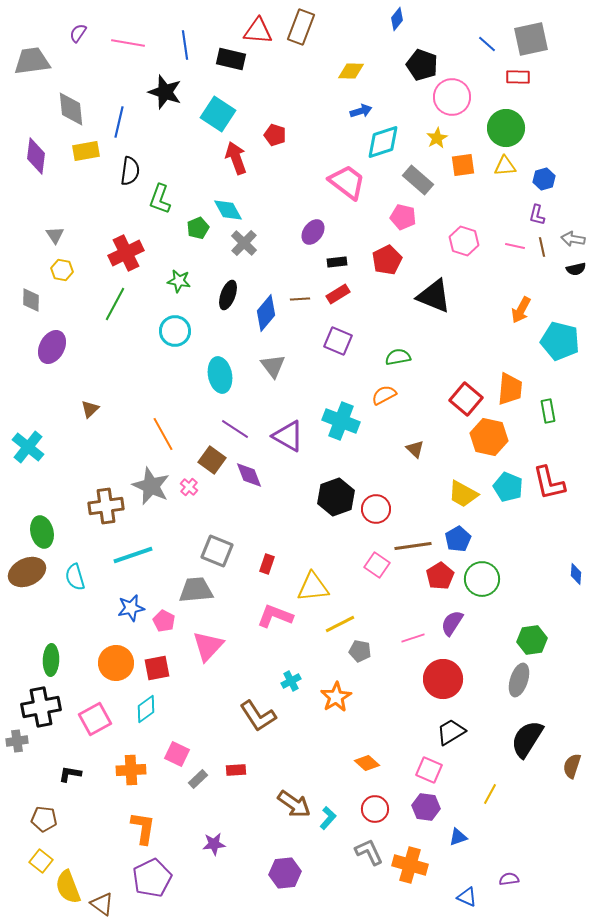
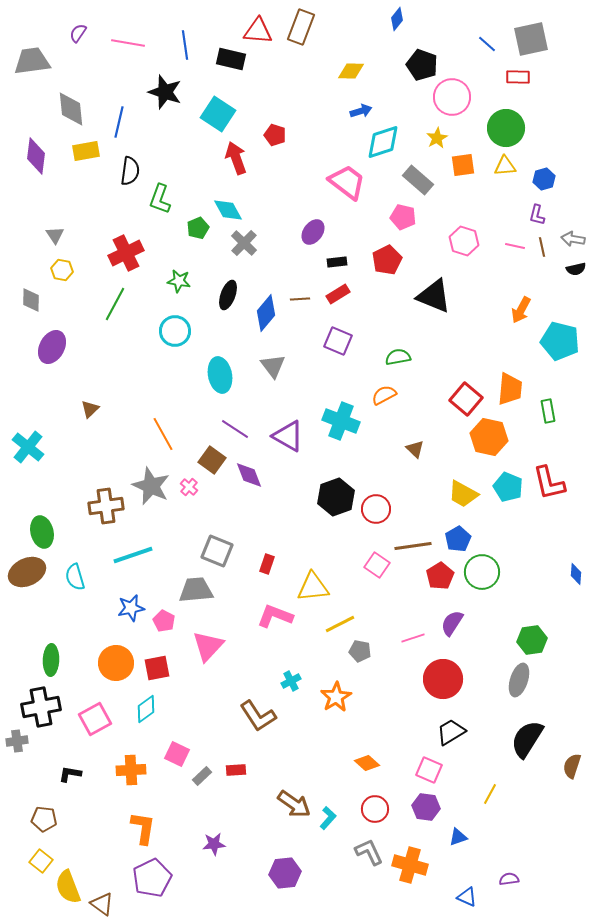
green circle at (482, 579): moved 7 px up
gray rectangle at (198, 779): moved 4 px right, 3 px up
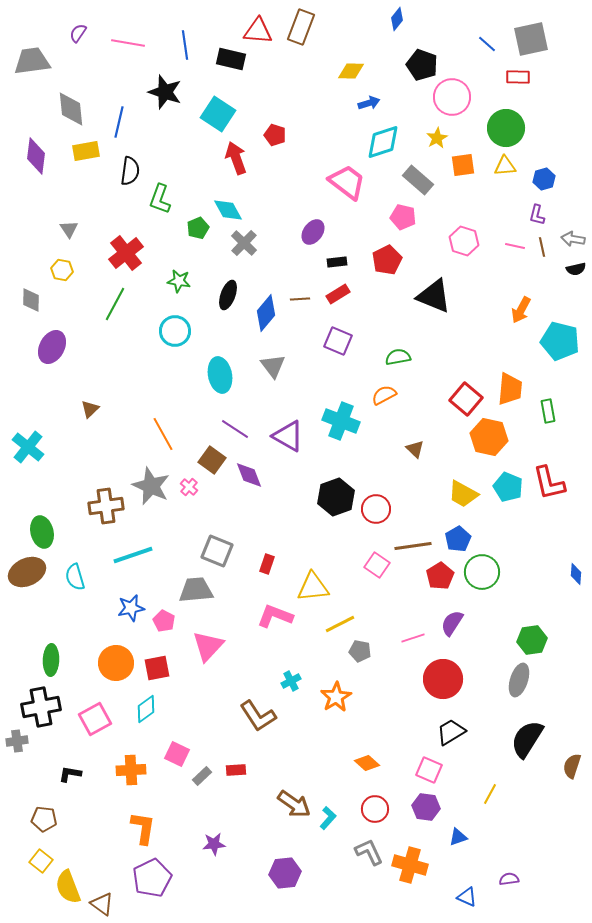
blue arrow at (361, 111): moved 8 px right, 8 px up
gray triangle at (55, 235): moved 14 px right, 6 px up
red cross at (126, 253): rotated 12 degrees counterclockwise
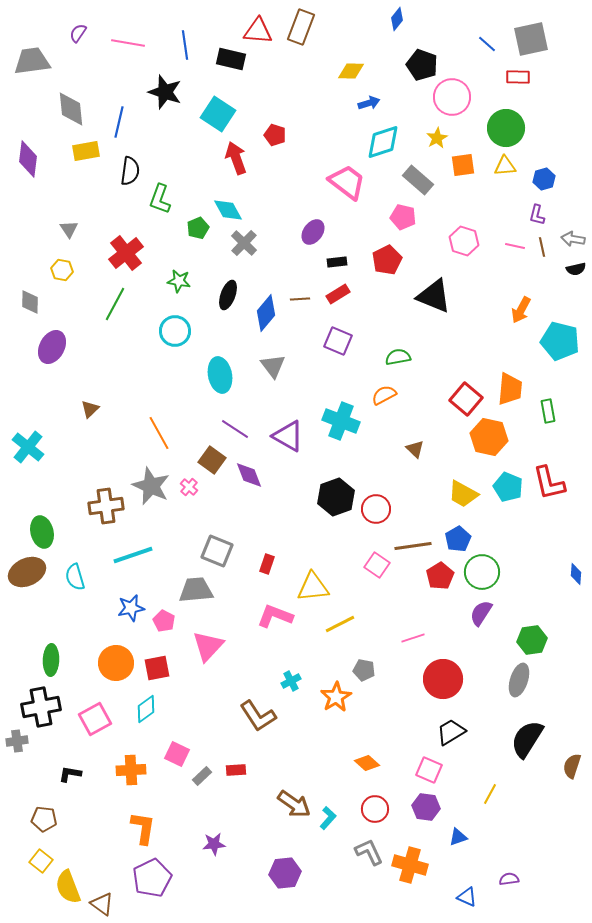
purple diamond at (36, 156): moved 8 px left, 3 px down
gray diamond at (31, 300): moved 1 px left, 2 px down
orange line at (163, 434): moved 4 px left, 1 px up
purple semicircle at (452, 623): moved 29 px right, 10 px up
gray pentagon at (360, 651): moved 4 px right, 19 px down
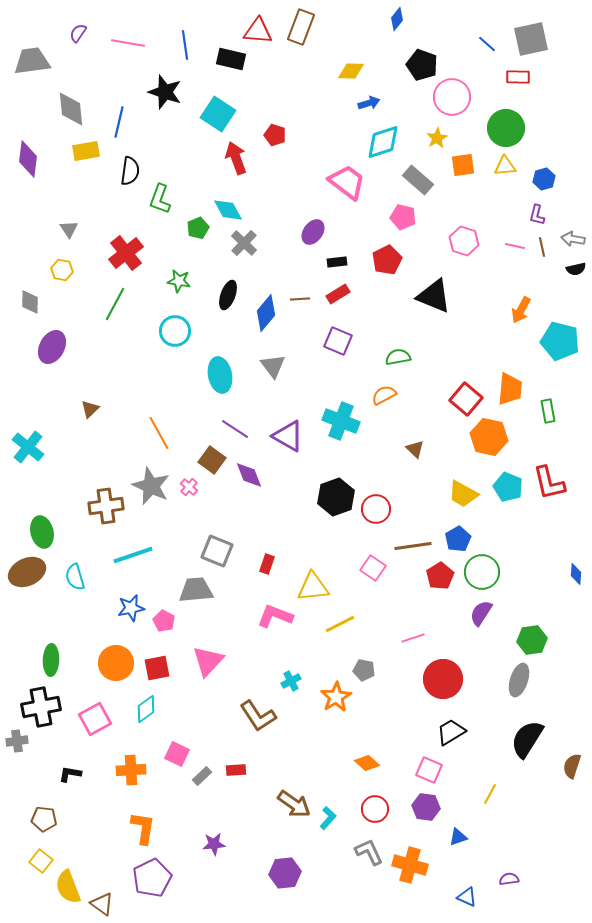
pink square at (377, 565): moved 4 px left, 3 px down
pink triangle at (208, 646): moved 15 px down
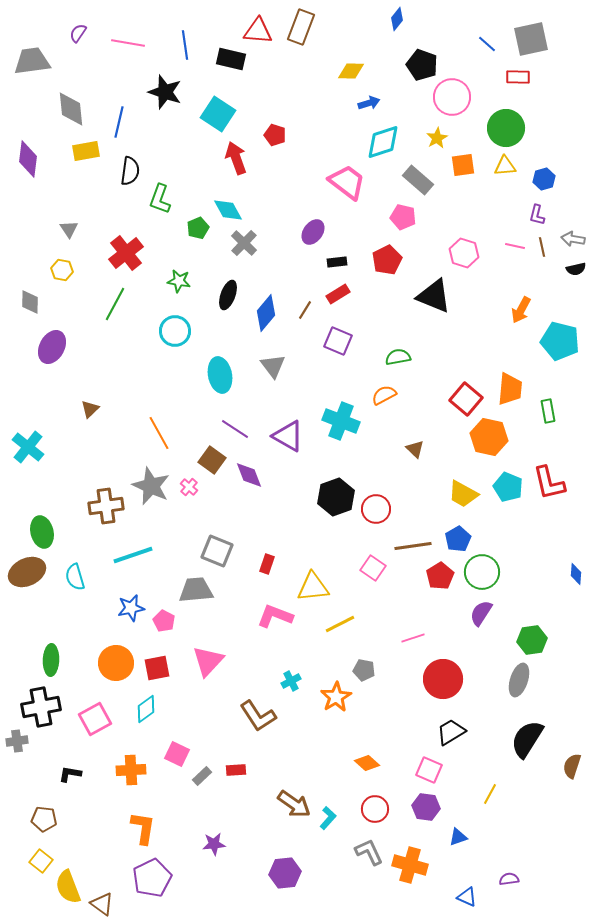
pink hexagon at (464, 241): moved 12 px down
brown line at (300, 299): moved 5 px right, 11 px down; rotated 54 degrees counterclockwise
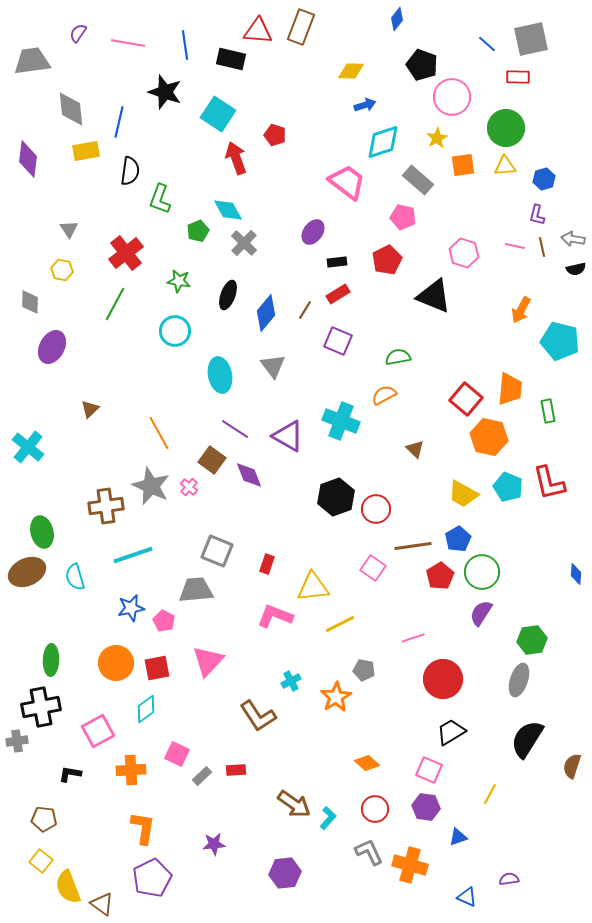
blue arrow at (369, 103): moved 4 px left, 2 px down
green pentagon at (198, 228): moved 3 px down
pink square at (95, 719): moved 3 px right, 12 px down
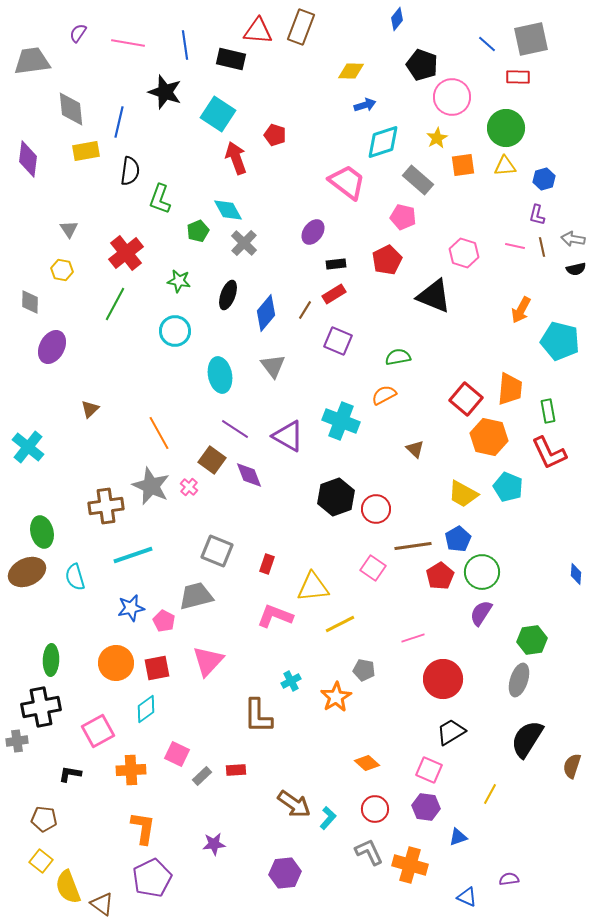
black rectangle at (337, 262): moved 1 px left, 2 px down
red rectangle at (338, 294): moved 4 px left
red L-shape at (549, 483): moved 30 px up; rotated 12 degrees counterclockwise
gray trapezoid at (196, 590): moved 6 px down; rotated 9 degrees counterclockwise
brown L-shape at (258, 716): rotated 33 degrees clockwise
